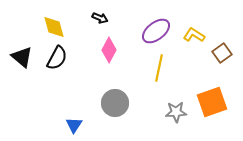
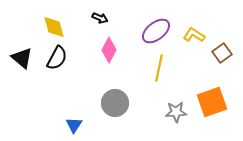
black triangle: moved 1 px down
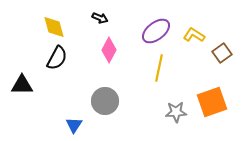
black triangle: moved 27 px down; rotated 40 degrees counterclockwise
gray circle: moved 10 px left, 2 px up
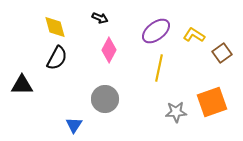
yellow diamond: moved 1 px right
gray circle: moved 2 px up
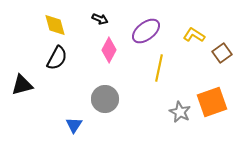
black arrow: moved 1 px down
yellow diamond: moved 2 px up
purple ellipse: moved 10 px left
black triangle: rotated 15 degrees counterclockwise
gray star: moved 4 px right; rotated 30 degrees clockwise
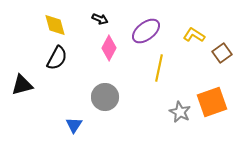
pink diamond: moved 2 px up
gray circle: moved 2 px up
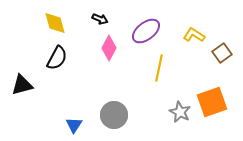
yellow diamond: moved 2 px up
gray circle: moved 9 px right, 18 px down
